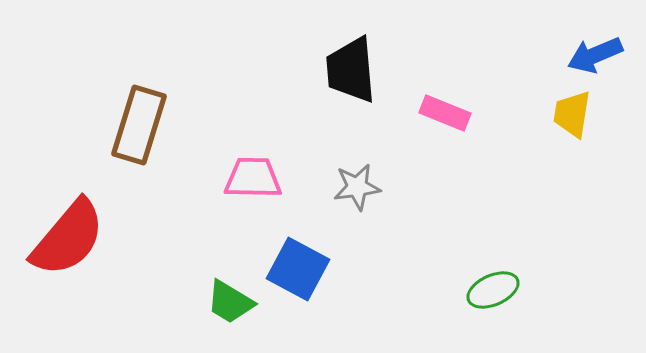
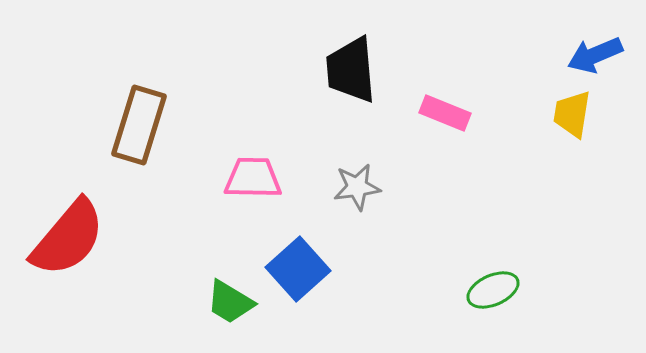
blue square: rotated 20 degrees clockwise
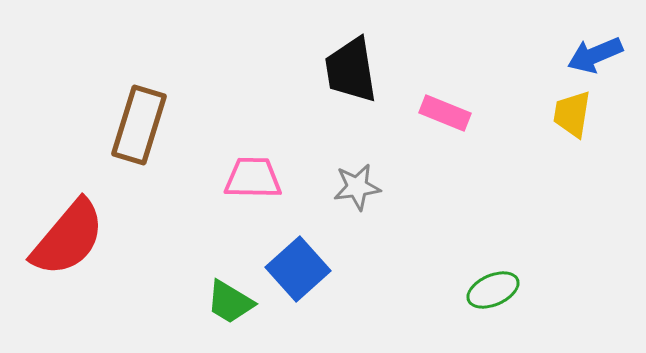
black trapezoid: rotated 4 degrees counterclockwise
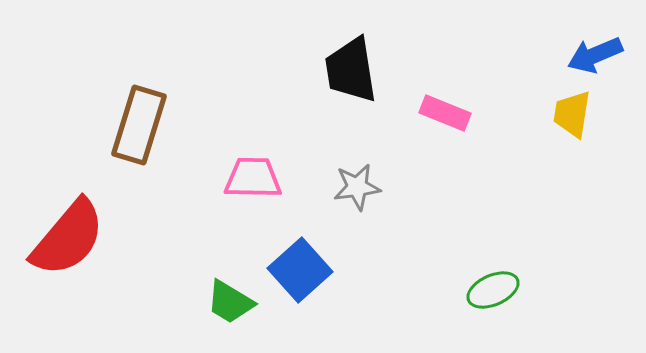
blue square: moved 2 px right, 1 px down
